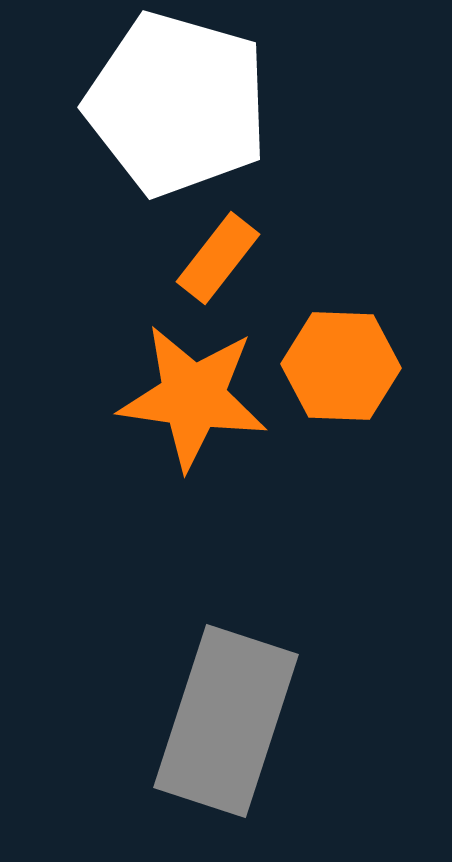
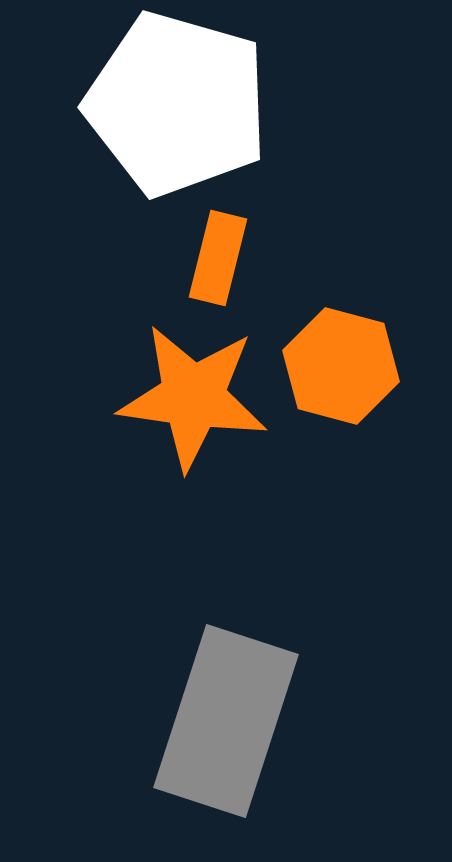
orange rectangle: rotated 24 degrees counterclockwise
orange hexagon: rotated 13 degrees clockwise
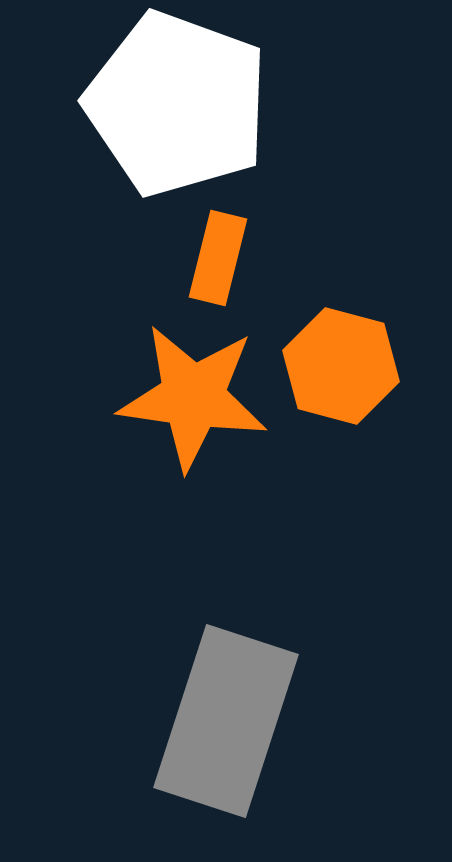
white pentagon: rotated 4 degrees clockwise
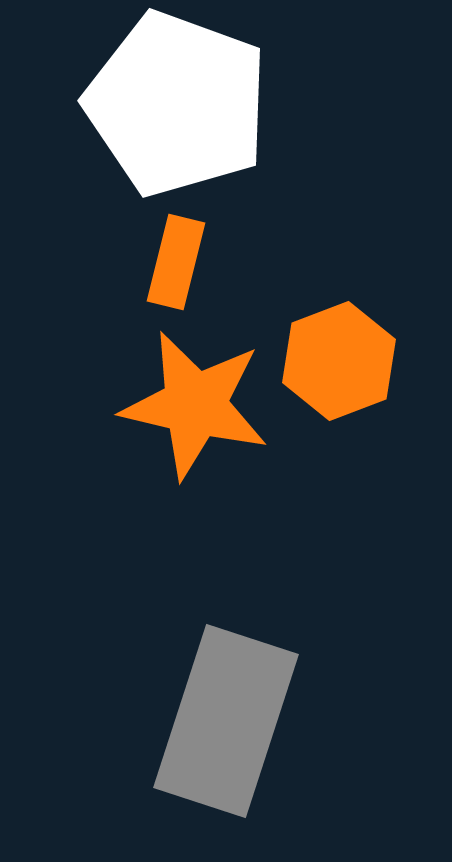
orange rectangle: moved 42 px left, 4 px down
orange hexagon: moved 2 px left, 5 px up; rotated 24 degrees clockwise
orange star: moved 2 px right, 8 px down; rotated 5 degrees clockwise
